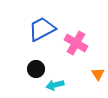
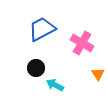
pink cross: moved 6 px right
black circle: moved 1 px up
cyan arrow: rotated 42 degrees clockwise
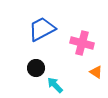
pink cross: rotated 15 degrees counterclockwise
orange triangle: moved 2 px left, 2 px up; rotated 24 degrees counterclockwise
cyan arrow: rotated 18 degrees clockwise
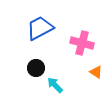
blue trapezoid: moved 2 px left, 1 px up
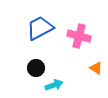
pink cross: moved 3 px left, 7 px up
orange triangle: moved 4 px up
cyan arrow: moved 1 px left; rotated 114 degrees clockwise
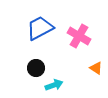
pink cross: rotated 15 degrees clockwise
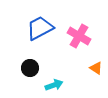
black circle: moved 6 px left
